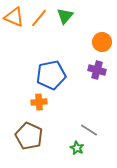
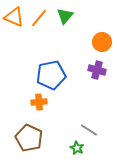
brown pentagon: moved 2 px down
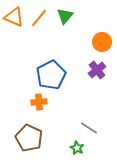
purple cross: rotated 36 degrees clockwise
blue pentagon: rotated 16 degrees counterclockwise
gray line: moved 2 px up
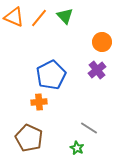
green triangle: rotated 24 degrees counterclockwise
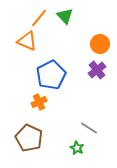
orange triangle: moved 13 px right, 24 px down
orange circle: moved 2 px left, 2 px down
orange cross: rotated 21 degrees counterclockwise
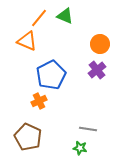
green triangle: rotated 24 degrees counterclockwise
orange cross: moved 1 px up
gray line: moved 1 px left, 1 px down; rotated 24 degrees counterclockwise
brown pentagon: moved 1 px left, 1 px up
green star: moved 3 px right; rotated 16 degrees counterclockwise
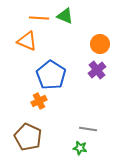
orange line: rotated 54 degrees clockwise
blue pentagon: rotated 12 degrees counterclockwise
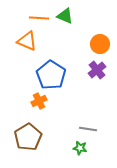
brown pentagon: rotated 16 degrees clockwise
